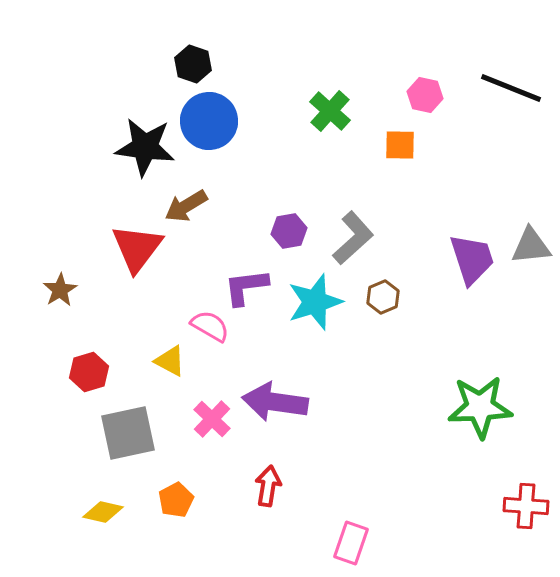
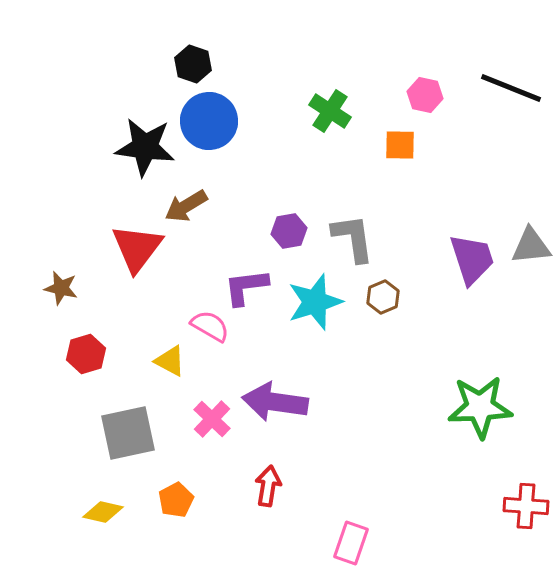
green cross: rotated 9 degrees counterclockwise
gray L-shape: rotated 56 degrees counterclockwise
brown star: moved 1 px right, 2 px up; rotated 28 degrees counterclockwise
red hexagon: moved 3 px left, 18 px up
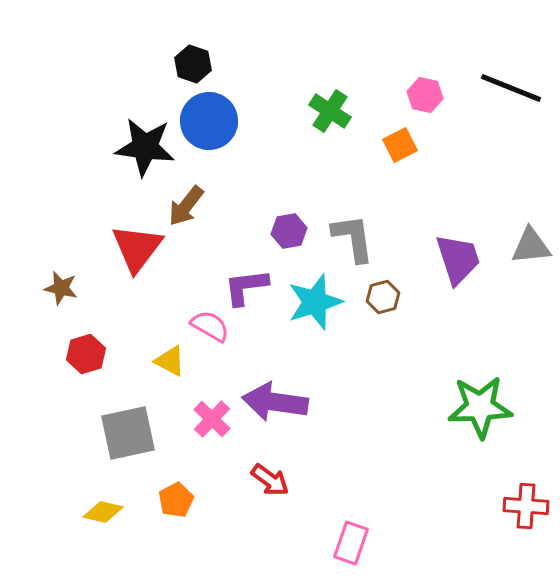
orange square: rotated 28 degrees counterclockwise
brown arrow: rotated 21 degrees counterclockwise
purple trapezoid: moved 14 px left
brown hexagon: rotated 8 degrees clockwise
red arrow: moved 2 px right, 6 px up; rotated 117 degrees clockwise
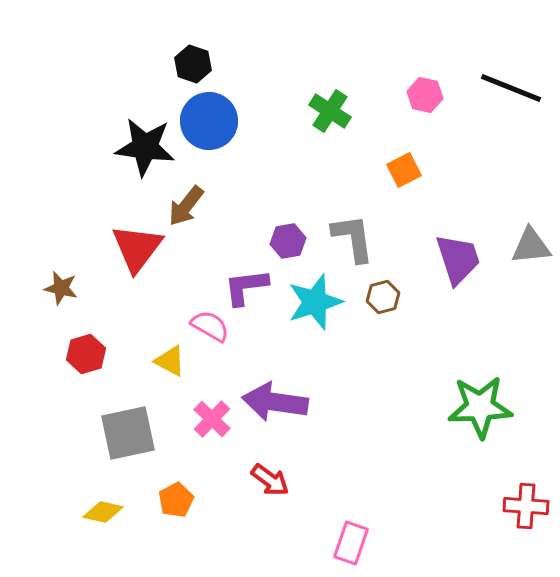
orange square: moved 4 px right, 25 px down
purple hexagon: moved 1 px left, 10 px down
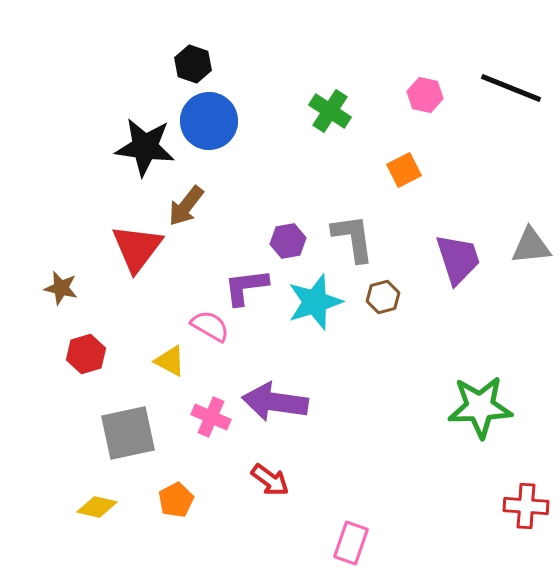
pink cross: moved 1 px left, 2 px up; rotated 21 degrees counterclockwise
yellow diamond: moved 6 px left, 5 px up
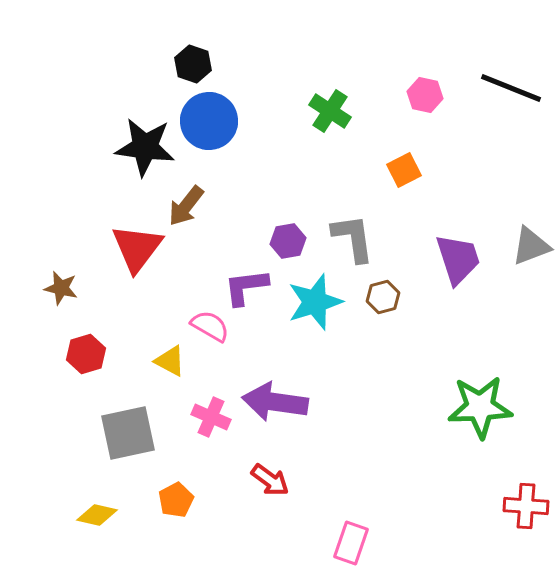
gray triangle: rotated 15 degrees counterclockwise
yellow diamond: moved 8 px down
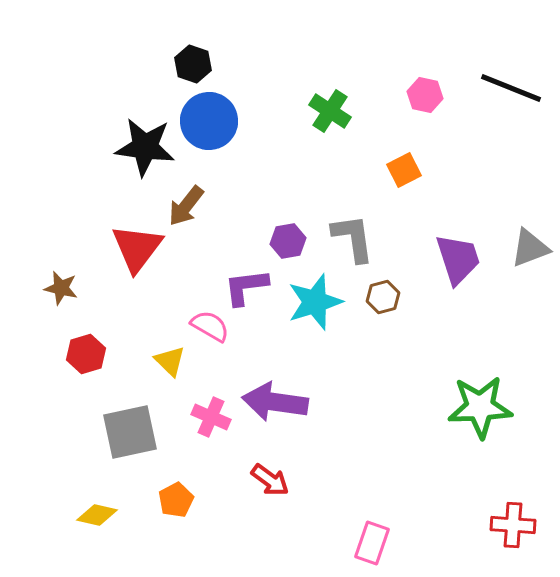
gray triangle: moved 1 px left, 2 px down
yellow triangle: rotated 16 degrees clockwise
gray square: moved 2 px right, 1 px up
red cross: moved 13 px left, 19 px down
pink rectangle: moved 21 px right
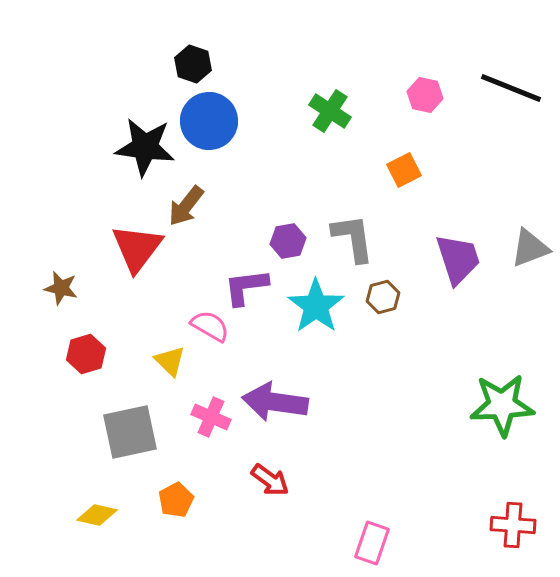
cyan star: moved 1 px right, 4 px down; rotated 18 degrees counterclockwise
green star: moved 22 px right, 2 px up
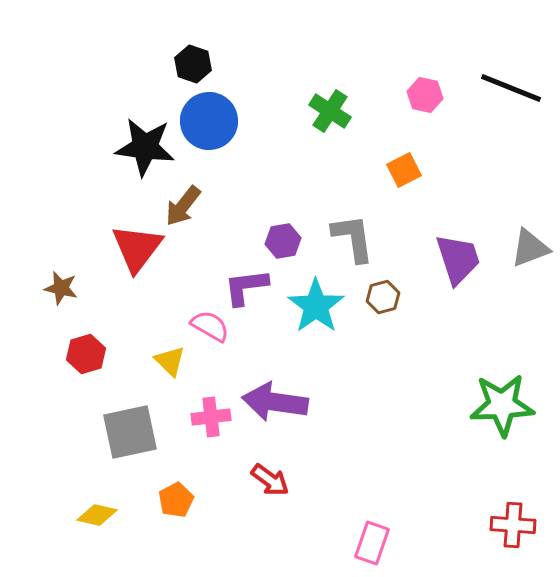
brown arrow: moved 3 px left
purple hexagon: moved 5 px left
pink cross: rotated 30 degrees counterclockwise
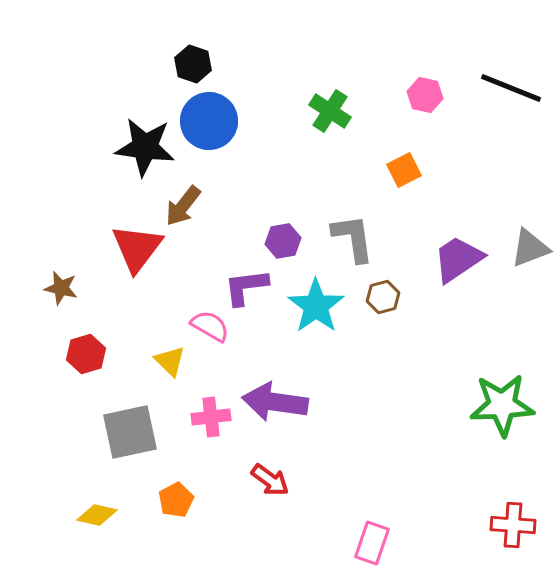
purple trapezoid: rotated 106 degrees counterclockwise
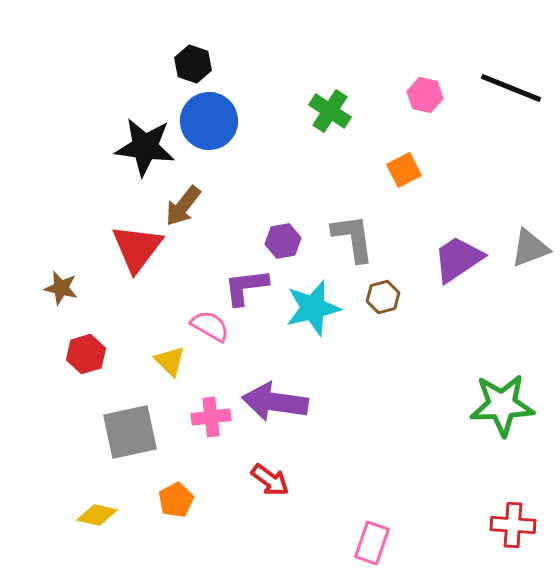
cyan star: moved 3 px left, 2 px down; rotated 22 degrees clockwise
